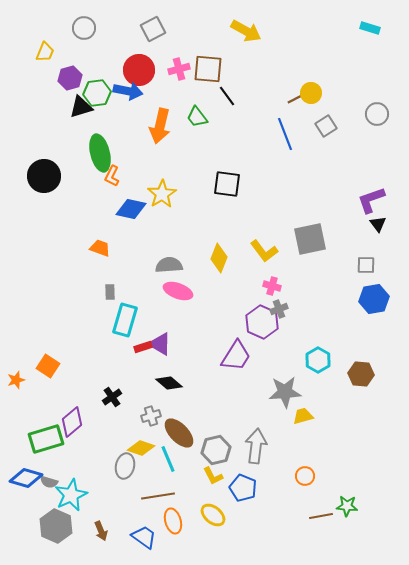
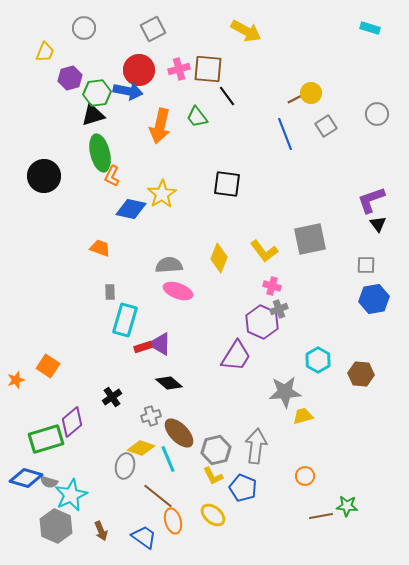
black triangle at (81, 107): moved 12 px right, 8 px down
brown line at (158, 496): rotated 48 degrees clockwise
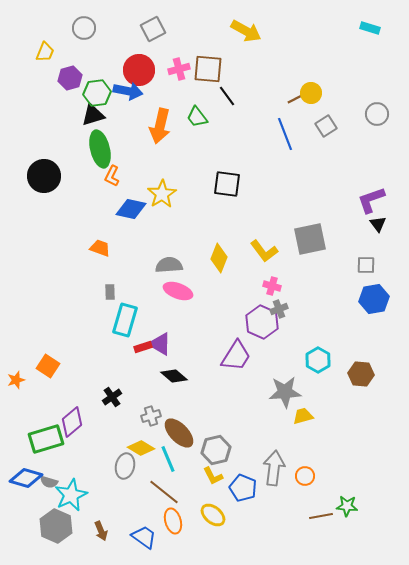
green ellipse at (100, 153): moved 4 px up
black diamond at (169, 383): moved 5 px right, 7 px up
gray arrow at (256, 446): moved 18 px right, 22 px down
yellow diamond at (141, 448): rotated 12 degrees clockwise
brown line at (158, 496): moved 6 px right, 4 px up
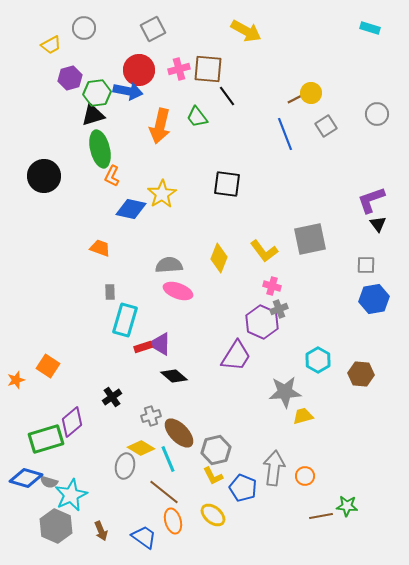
yellow trapezoid at (45, 52): moved 6 px right, 7 px up; rotated 40 degrees clockwise
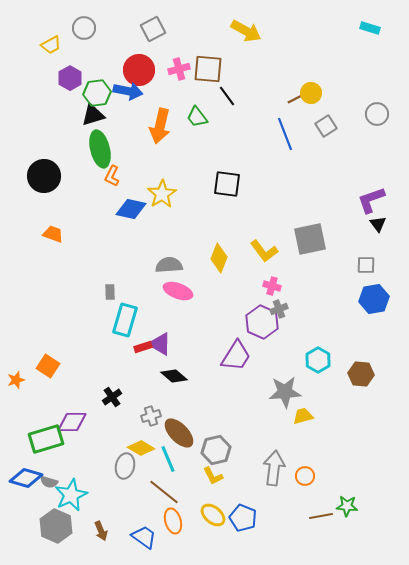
purple hexagon at (70, 78): rotated 15 degrees counterclockwise
orange trapezoid at (100, 248): moved 47 px left, 14 px up
purple diamond at (72, 422): rotated 40 degrees clockwise
blue pentagon at (243, 488): moved 30 px down
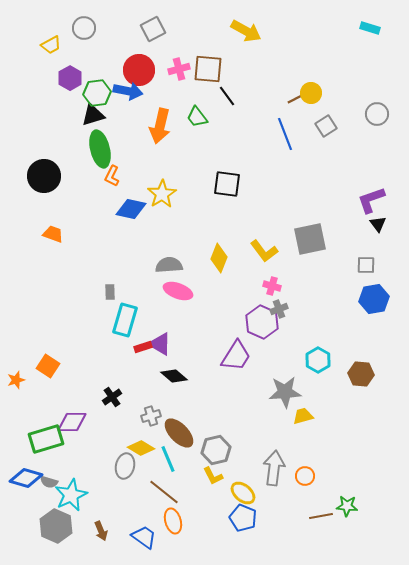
yellow ellipse at (213, 515): moved 30 px right, 22 px up
